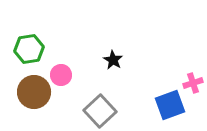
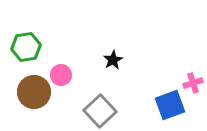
green hexagon: moved 3 px left, 2 px up
black star: rotated 12 degrees clockwise
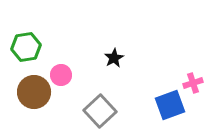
black star: moved 1 px right, 2 px up
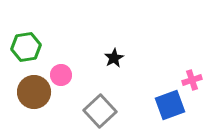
pink cross: moved 1 px left, 3 px up
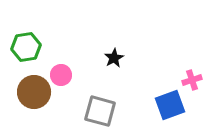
gray square: rotated 32 degrees counterclockwise
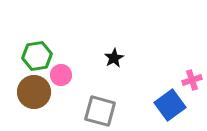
green hexagon: moved 11 px right, 9 px down
blue square: rotated 16 degrees counterclockwise
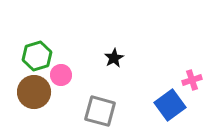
green hexagon: rotated 8 degrees counterclockwise
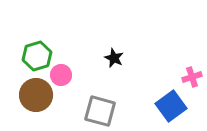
black star: rotated 18 degrees counterclockwise
pink cross: moved 3 px up
brown circle: moved 2 px right, 3 px down
blue square: moved 1 px right, 1 px down
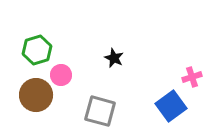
green hexagon: moved 6 px up
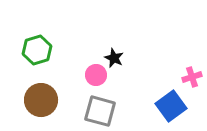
pink circle: moved 35 px right
brown circle: moved 5 px right, 5 px down
